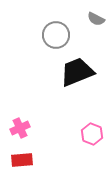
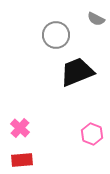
pink cross: rotated 24 degrees counterclockwise
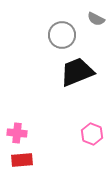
gray circle: moved 6 px right
pink cross: moved 3 px left, 5 px down; rotated 36 degrees counterclockwise
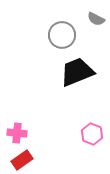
red rectangle: rotated 30 degrees counterclockwise
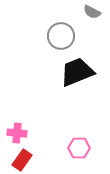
gray semicircle: moved 4 px left, 7 px up
gray circle: moved 1 px left, 1 px down
pink hexagon: moved 13 px left, 14 px down; rotated 20 degrees counterclockwise
red rectangle: rotated 20 degrees counterclockwise
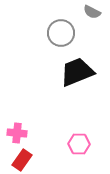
gray circle: moved 3 px up
pink hexagon: moved 4 px up
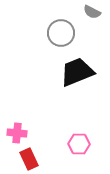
red rectangle: moved 7 px right, 1 px up; rotated 60 degrees counterclockwise
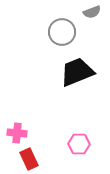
gray semicircle: rotated 48 degrees counterclockwise
gray circle: moved 1 px right, 1 px up
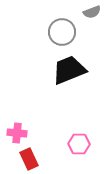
black trapezoid: moved 8 px left, 2 px up
